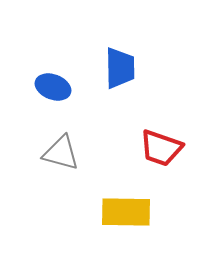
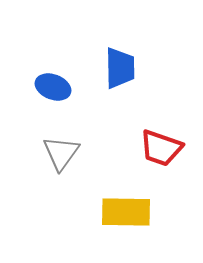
gray triangle: rotated 51 degrees clockwise
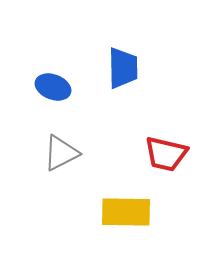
blue trapezoid: moved 3 px right
red trapezoid: moved 5 px right, 6 px down; rotated 6 degrees counterclockwise
gray triangle: rotated 27 degrees clockwise
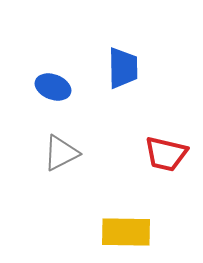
yellow rectangle: moved 20 px down
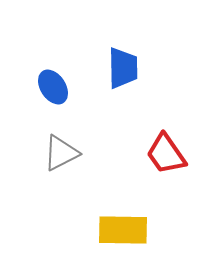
blue ellipse: rotated 36 degrees clockwise
red trapezoid: rotated 42 degrees clockwise
yellow rectangle: moved 3 px left, 2 px up
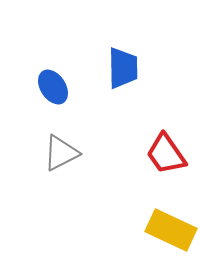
yellow rectangle: moved 48 px right; rotated 24 degrees clockwise
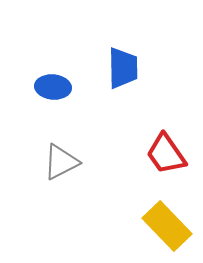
blue ellipse: rotated 52 degrees counterclockwise
gray triangle: moved 9 px down
yellow rectangle: moved 4 px left, 4 px up; rotated 21 degrees clockwise
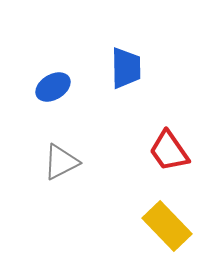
blue trapezoid: moved 3 px right
blue ellipse: rotated 36 degrees counterclockwise
red trapezoid: moved 3 px right, 3 px up
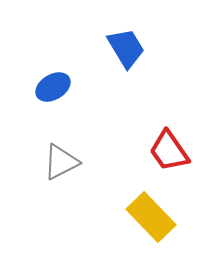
blue trapezoid: moved 20 px up; rotated 30 degrees counterclockwise
yellow rectangle: moved 16 px left, 9 px up
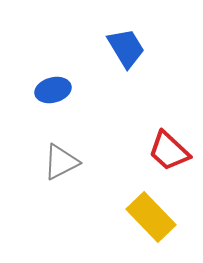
blue ellipse: moved 3 px down; rotated 16 degrees clockwise
red trapezoid: rotated 12 degrees counterclockwise
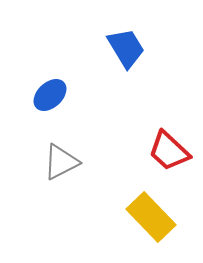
blue ellipse: moved 3 px left, 5 px down; rotated 28 degrees counterclockwise
